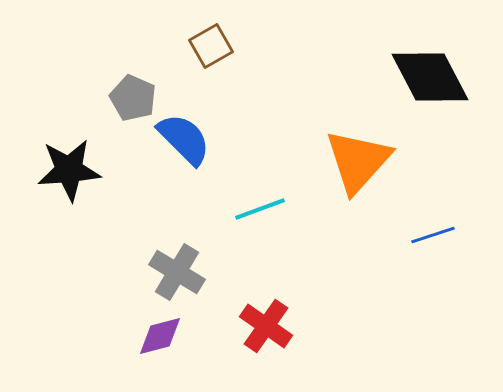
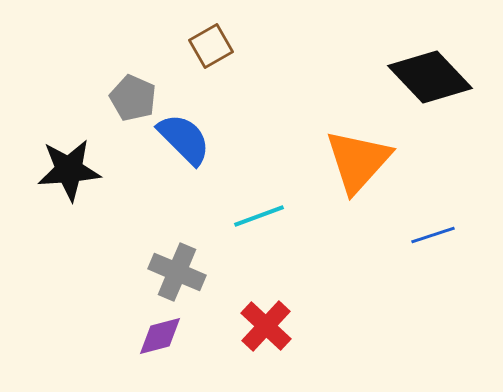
black diamond: rotated 16 degrees counterclockwise
cyan line: moved 1 px left, 7 px down
gray cross: rotated 8 degrees counterclockwise
red cross: rotated 8 degrees clockwise
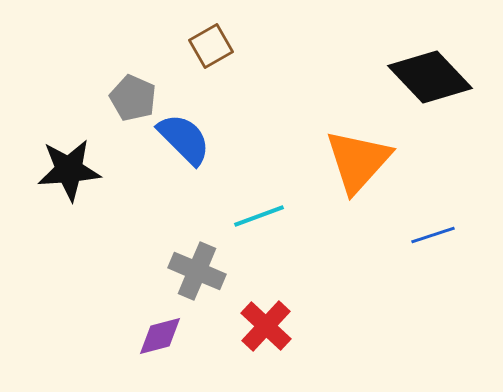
gray cross: moved 20 px right, 1 px up
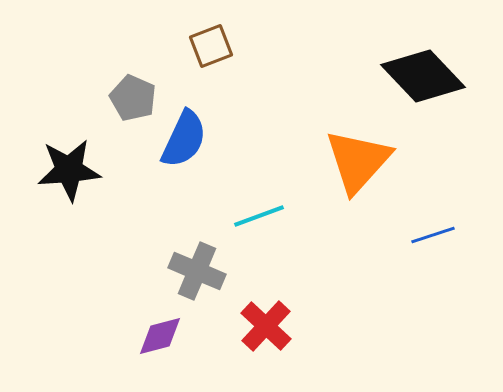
brown square: rotated 9 degrees clockwise
black diamond: moved 7 px left, 1 px up
blue semicircle: rotated 70 degrees clockwise
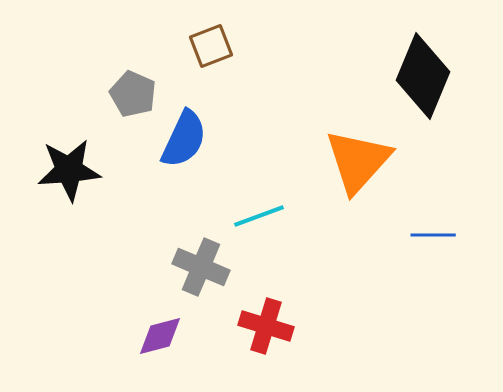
black diamond: rotated 66 degrees clockwise
gray pentagon: moved 4 px up
blue line: rotated 18 degrees clockwise
gray cross: moved 4 px right, 4 px up
red cross: rotated 26 degrees counterclockwise
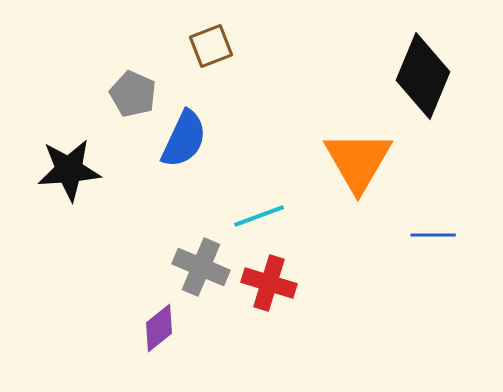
orange triangle: rotated 12 degrees counterclockwise
red cross: moved 3 px right, 43 px up
purple diamond: moved 1 px left, 8 px up; rotated 24 degrees counterclockwise
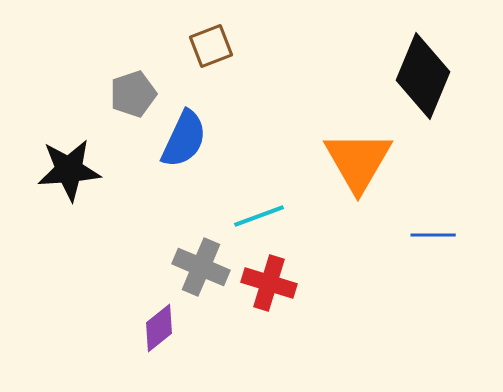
gray pentagon: rotated 30 degrees clockwise
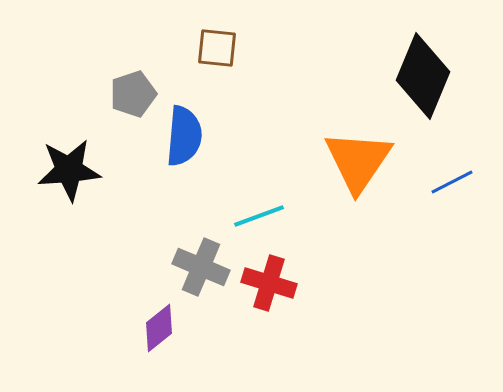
brown square: moved 6 px right, 2 px down; rotated 27 degrees clockwise
blue semicircle: moved 3 px up; rotated 20 degrees counterclockwise
orange triangle: rotated 4 degrees clockwise
blue line: moved 19 px right, 53 px up; rotated 27 degrees counterclockwise
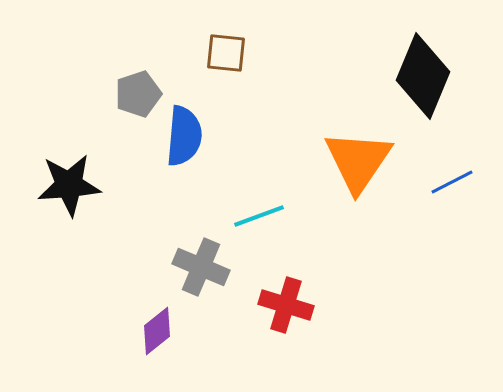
brown square: moved 9 px right, 5 px down
gray pentagon: moved 5 px right
black star: moved 15 px down
red cross: moved 17 px right, 22 px down
purple diamond: moved 2 px left, 3 px down
